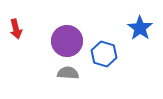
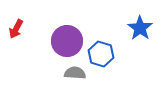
red arrow: rotated 42 degrees clockwise
blue hexagon: moved 3 px left
gray semicircle: moved 7 px right
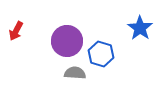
red arrow: moved 2 px down
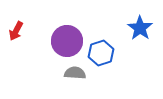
blue hexagon: moved 1 px up; rotated 25 degrees clockwise
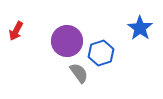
gray semicircle: moved 4 px right; rotated 50 degrees clockwise
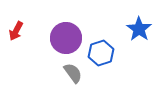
blue star: moved 1 px left, 1 px down
purple circle: moved 1 px left, 3 px up
gray semicircle: moved 6 px left
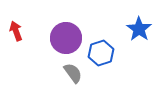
red arrow: rotated 132 degrees clockwise
